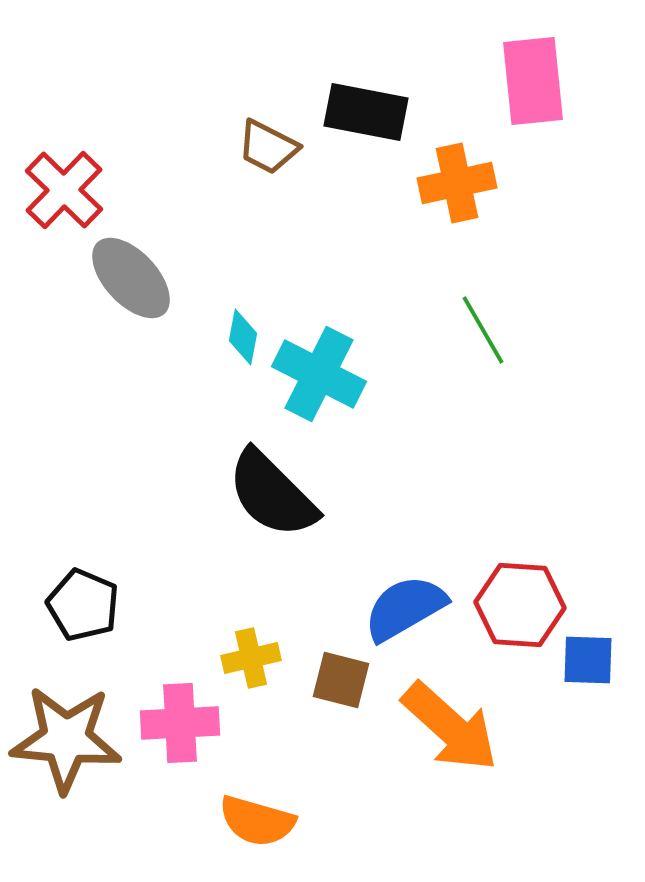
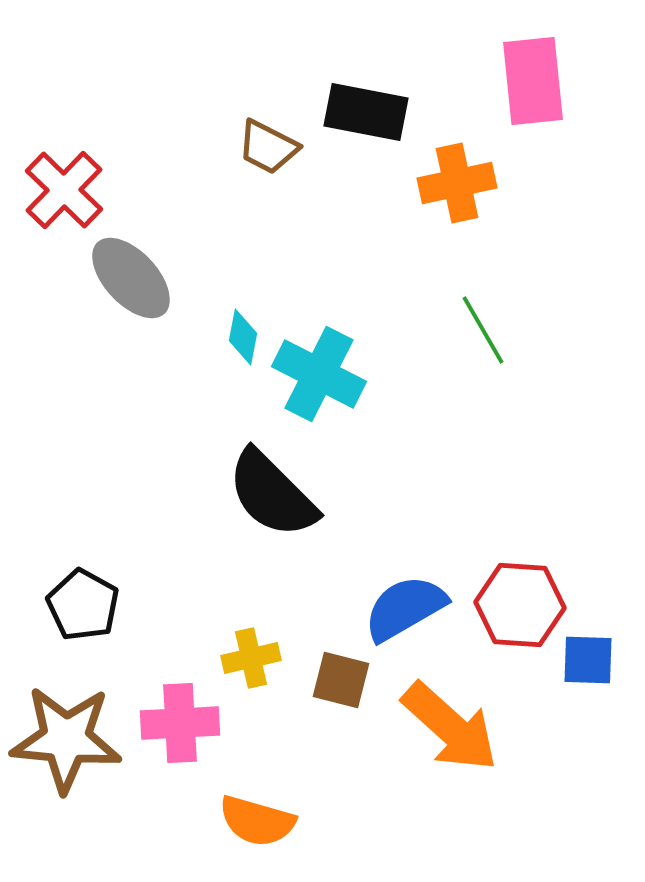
black pentagon: rotated 6 degrees clockwise
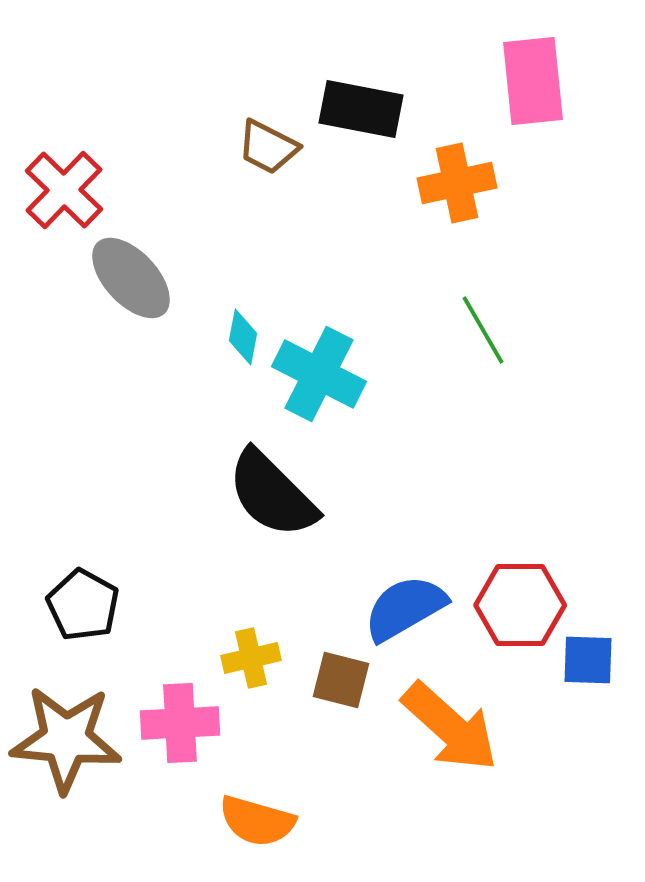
black rectangle: moved 5 px left, 3 px up
red hexagon: rotated 4 degrees counterclockwise
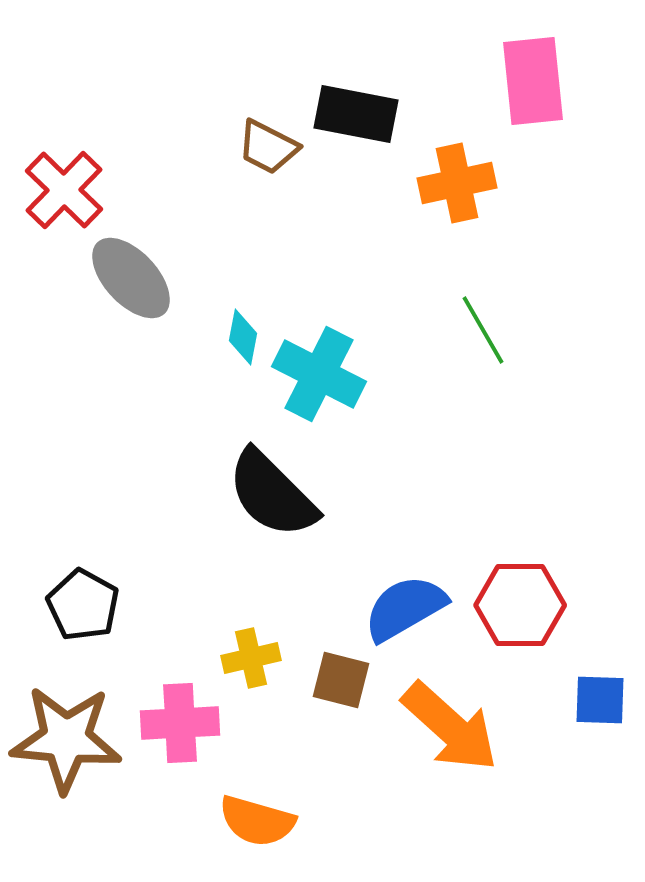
black rectangle: moved 5 px left, 5 px down
blue square: moved 12 px right, 40 px down
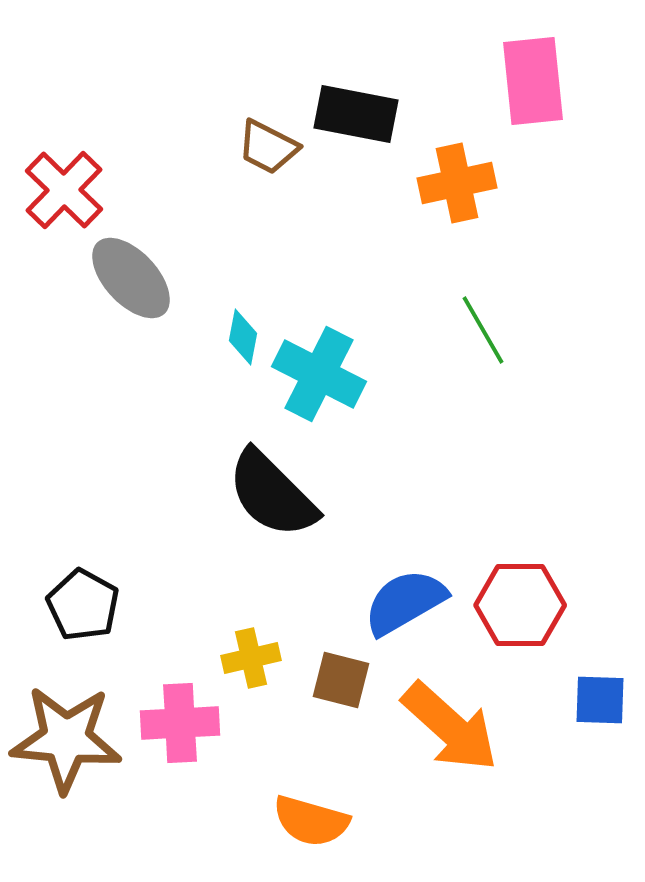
blue semicircle: moved 6 px up
orange semicircle: moved 54 px right
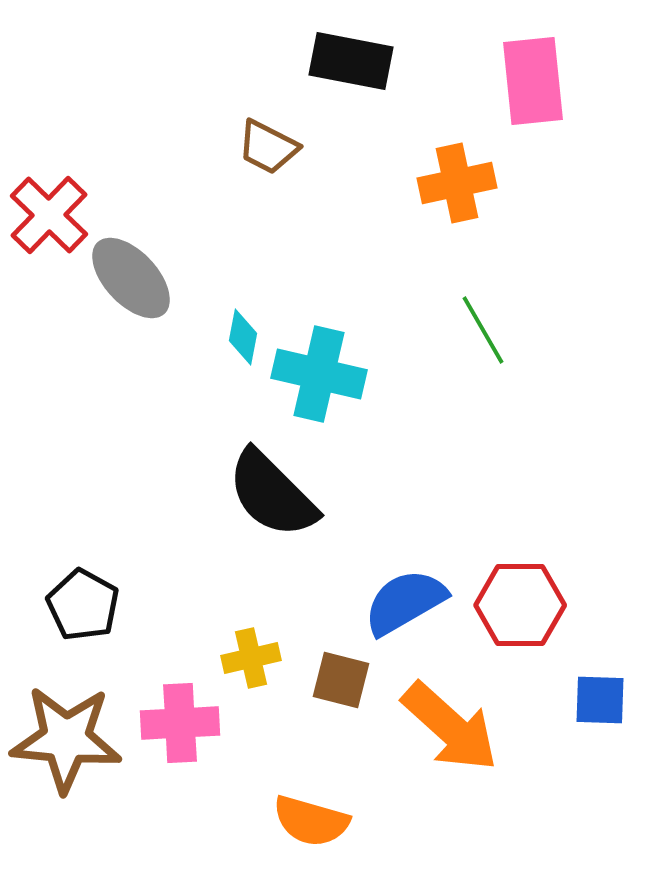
black rectangle: moved 5 px left, 53 px up
red cross: moved 15 px left, 25 px down
cyan cross: rotated 14 degrees counterclockwise
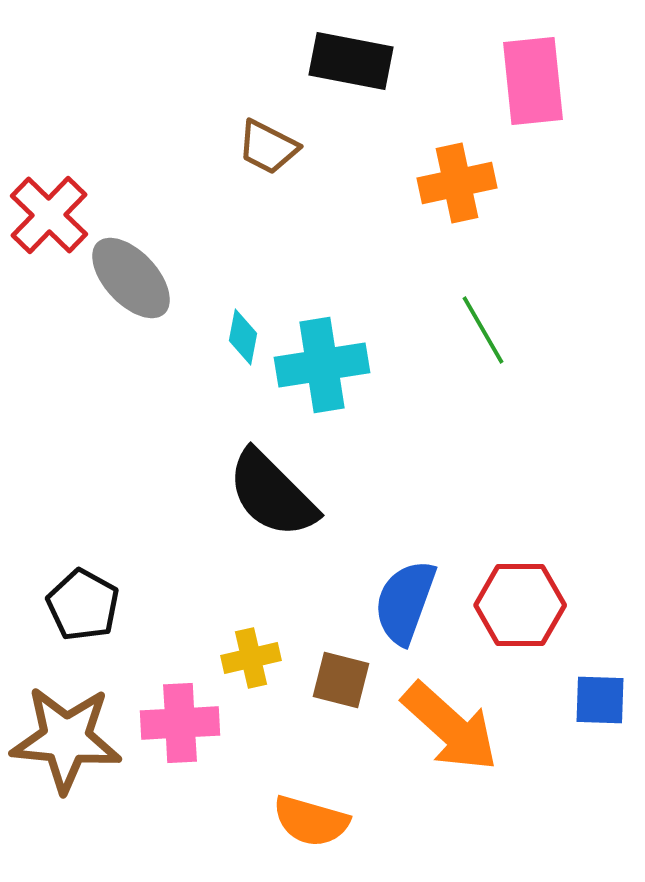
cyan cross: moved 3 px right, 9 px up; rotated 22 degrees counterclockwise
blue semicircle: rotated 40 degrees counterclockwise
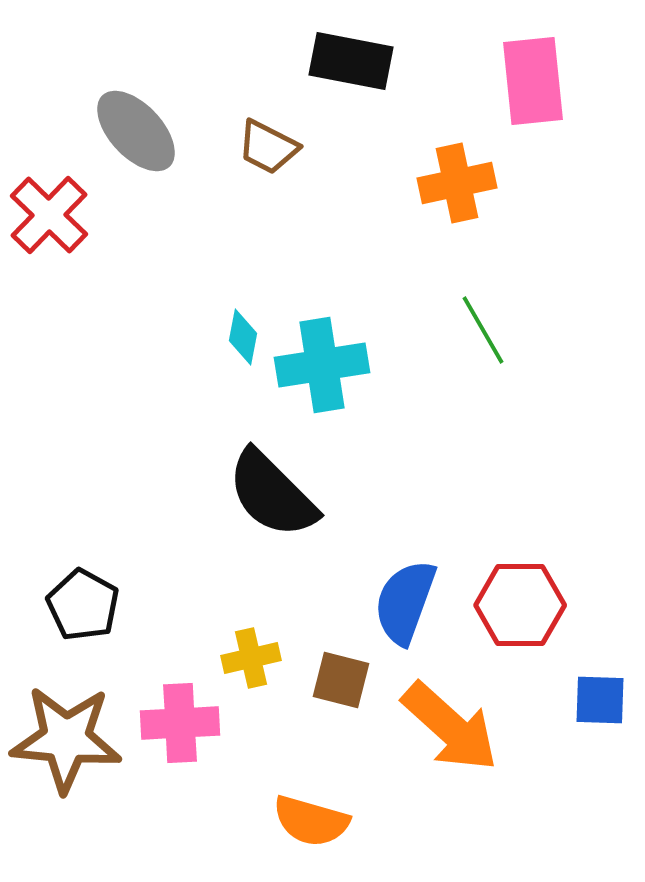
gray ellipse: moved 5 px right, 147 px up
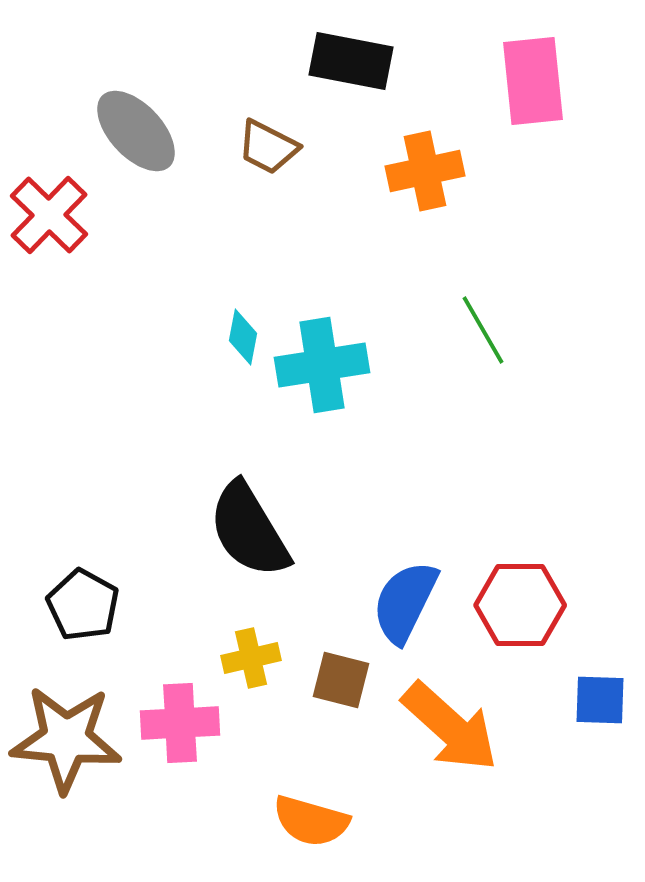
orange cross: moved 32 px left, 12 px up
black semicircle: moved 23 px left, 36 px down; rotated 14 degrees clockwise
blue semicircle: rotated 6 degrees clockwise
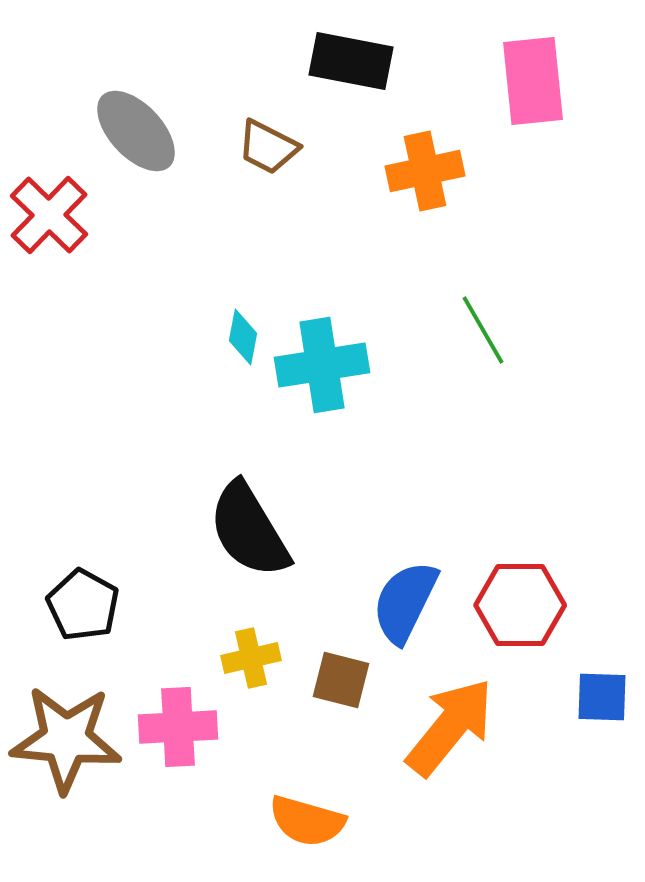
blue square: moved 2 px right, 3 px up
pink cross: moved 2 px left, 4 px down
orange arrow: rotated 93 degrees counterclockwise
orange semicircle: moved 4 px left
